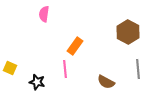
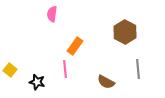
pink semicircle: moved 8 px right
brown hexagon: moved 3 px left
yellow square: moved 2 px down; rotated 16 degrees clockwise
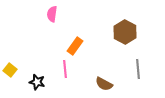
brown semicircle: moved 2 px left, 2 px down
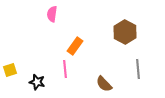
yellow square: rotated 32 degrees clockwise
brown semicircle: rotated 18 degrees clockwise
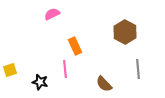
pink semicircle: rotated 56 degrees clockwise
orange rectangle: rotated 60 degrees counterclockwise
black star: moved 3 px right
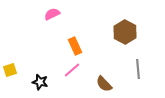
pink line: moved 7 px right, 1 px down; rotated 54 degrees clockwise
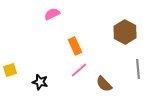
pink line: moved 7 px right
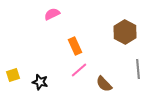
yellow square: moved 3 px right, 5 px down
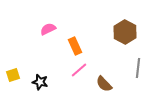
pink semicircle: moved 4 px left, 15 px down
gray line: moved 1 px up; rotated 12 degrees clockwise
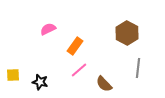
brown hexagon: moved 2 px right, 1 px down
orange rectangle: rotated 60 degrees clockwise
yellow square: rotated 16 degrees clockwise
